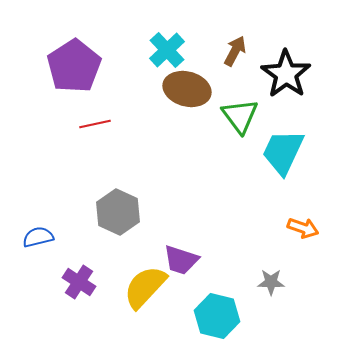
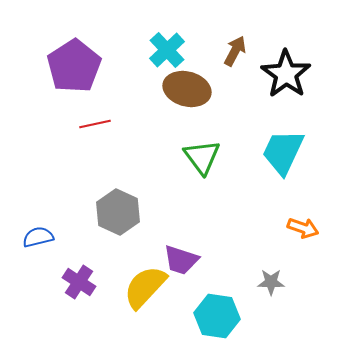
green triangle: moved 38 px left, 41 px down
cyan hexagon: rotated 6 degrees counterclockwise
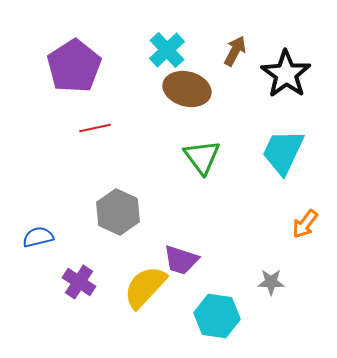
red line: moved 4 px down
orange arrow: moved 2 px right, 4 px up; rotated 108 degrees clockwise
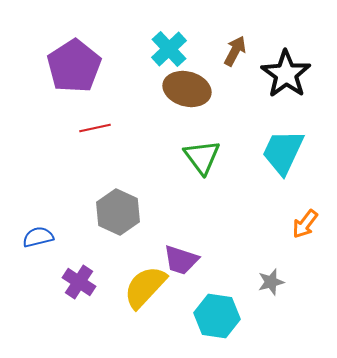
cyan cross: moved 2 px right, 1 px up
gray star: rotated 16 degrees counterclockwise
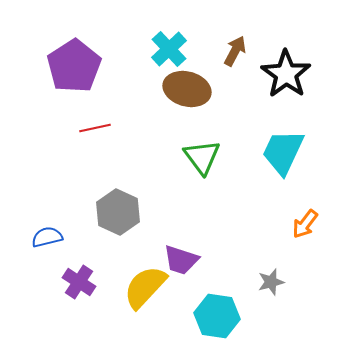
blue semicircle: moved 9 px right
